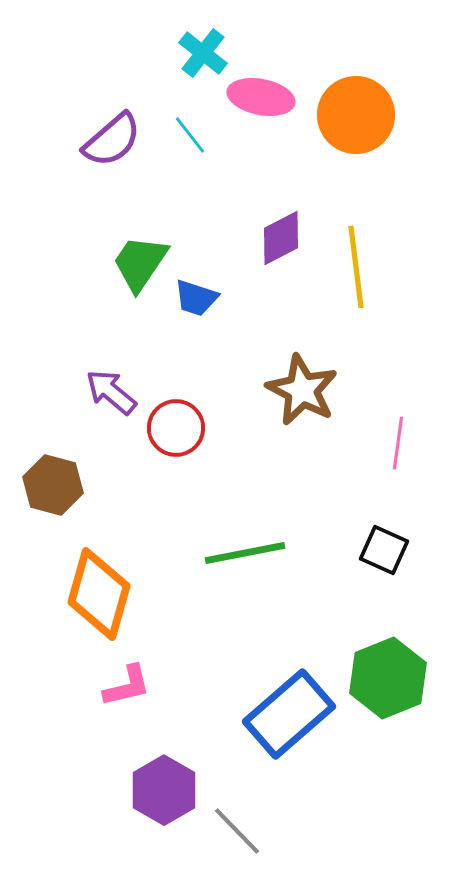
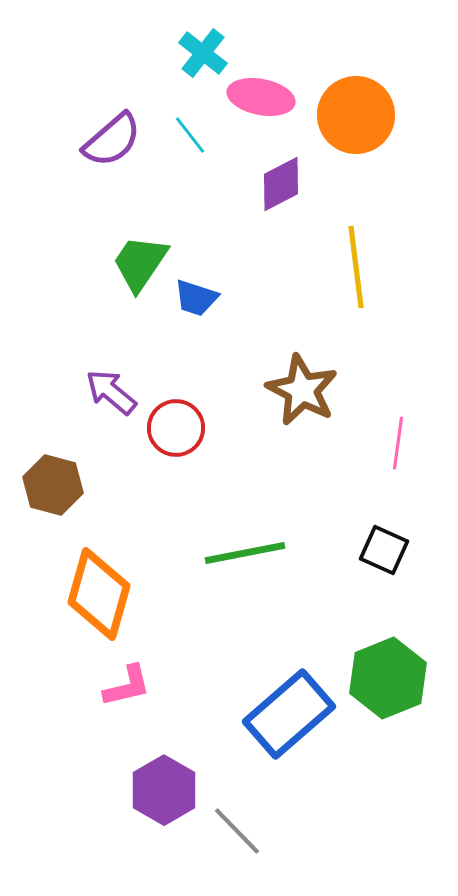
purple diamond: moved 54 px up
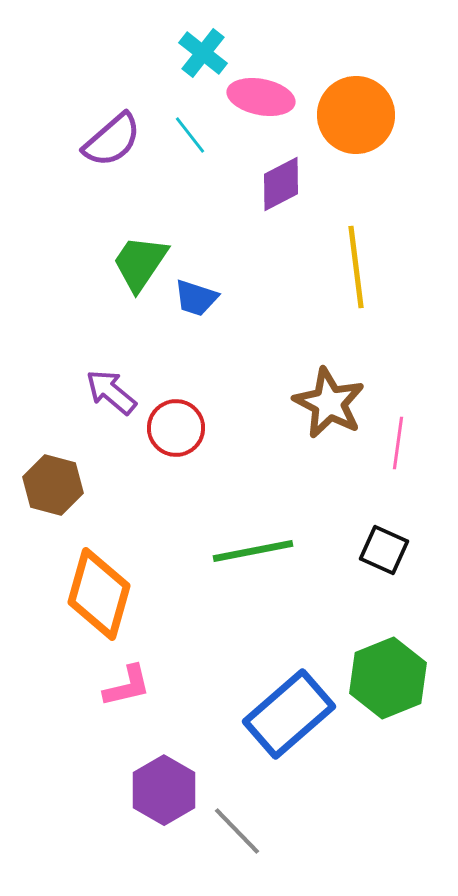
brown star: moved 27 px right, 13 px down
green line: moved 8 px right, 2 px up
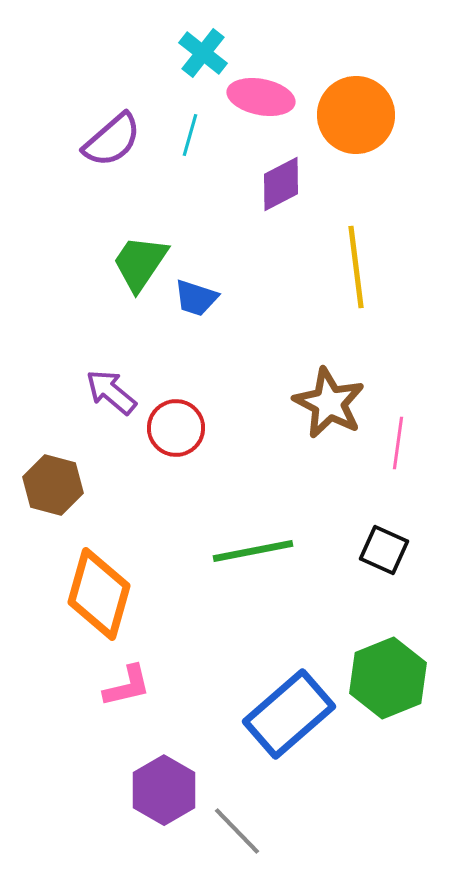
cyan line: rotated 54 degrees clockwise
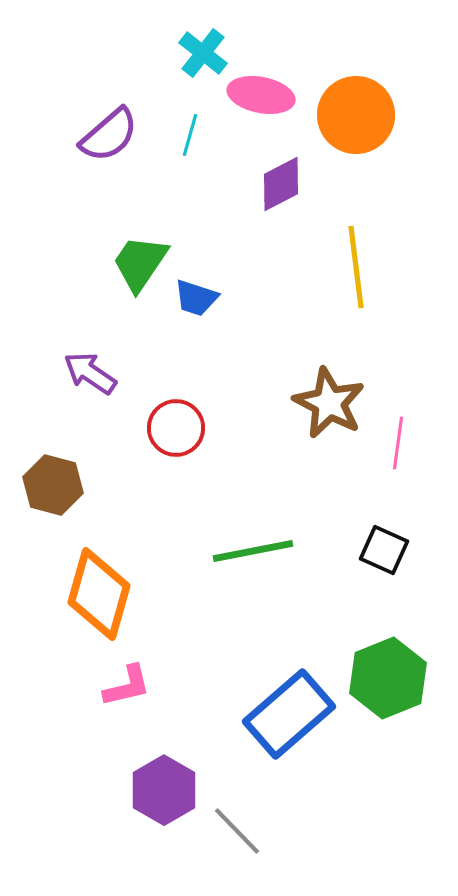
pink ellipse: moved 2 px up
purple semicircle: moved 3 px left, 5 px up
purple arrow: moved 21 px left, 19 px up; rotated 6 degrees counterclockwise
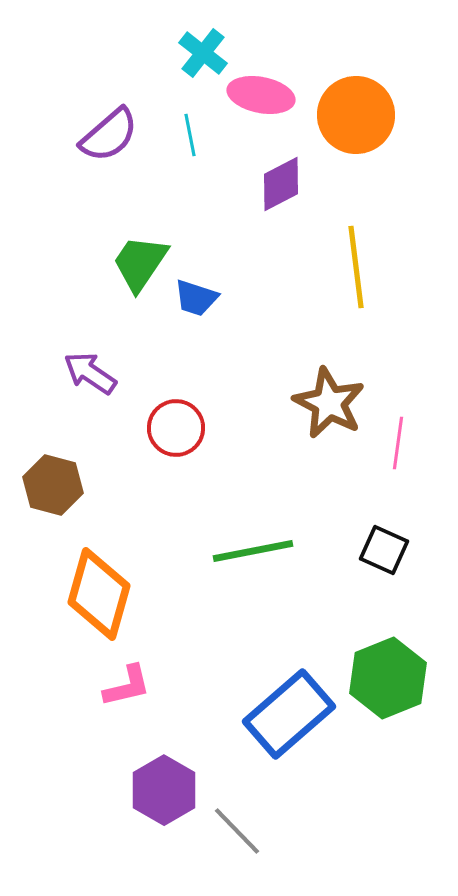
cyan line: rotated 27 degrees counterclockwise
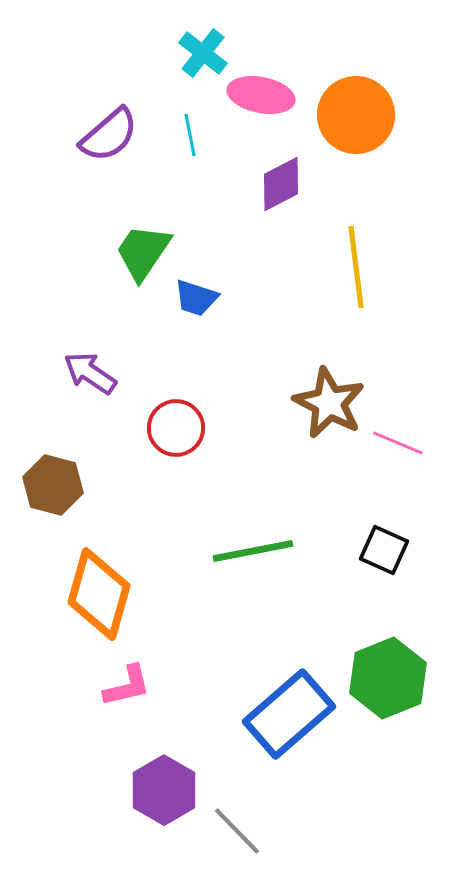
green trapezoid: moved 3 px right, 11 px up
pink line: rotated 75 degrees counterclockwise
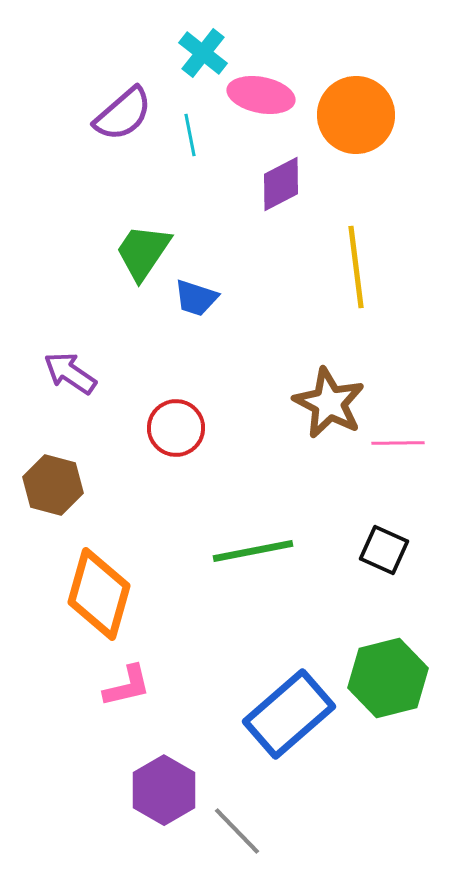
purple semicircle: moved 14 px right, 21 px up
purple arrow: moved 20 px left
pink line: rotated 24 degrees counterclockwise
green hexagon: rotated 8 degrees clockwise
